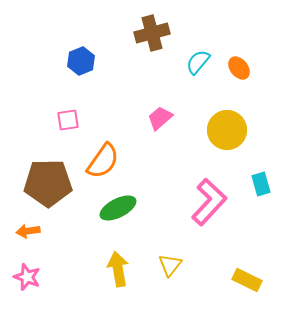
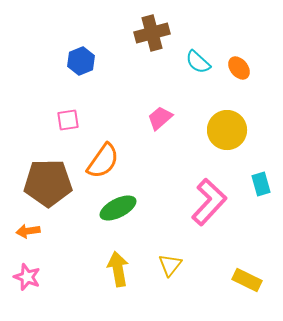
cyan semicircle: rotated 88 degrees counterclockwise
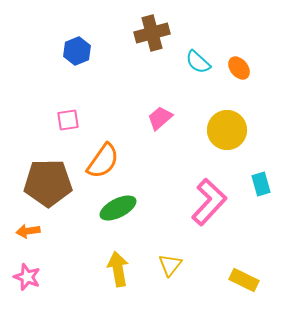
blue hexagon: moved 4 px left, 10 px up
yellow rectangle: moved 3 px left
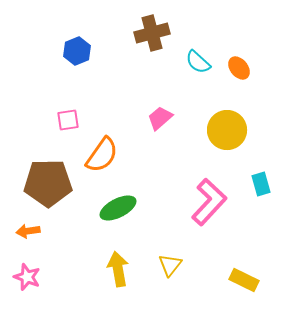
orange semicircle: moved 1 px left, 6 px up
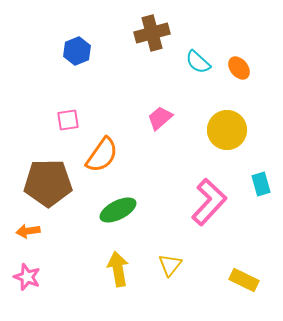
green ellipse: moved 2 px down
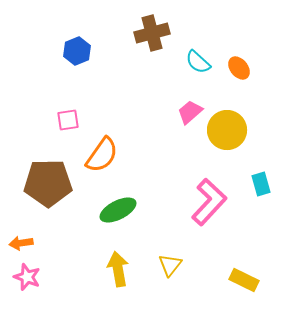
pink trapezoid: moved 30 px right, 6 px up
orange arrow: moved 7 px left, 12 px down
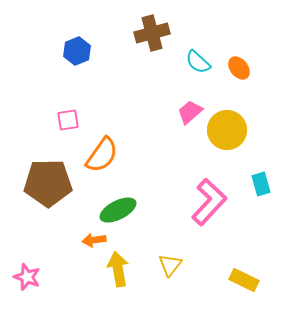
orange arrow: moved 73 px right, 3 px up
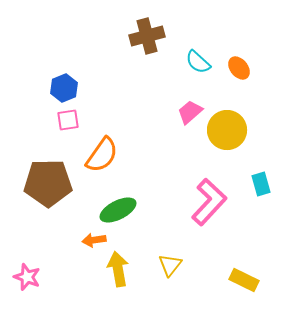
brown cross: moved 5 px left, 3 px down
blue hexagon: moved 13 px left, 37 px down
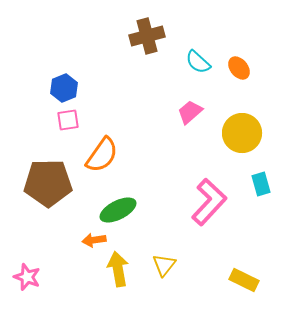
yellow circle: moved 15 px right, 3 px down
yellow triangle: moved 6 px left
